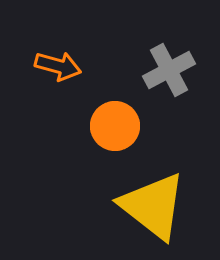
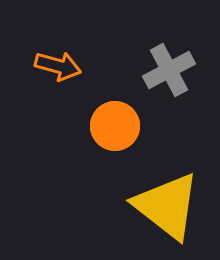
yellow triangle: moved 14 px right
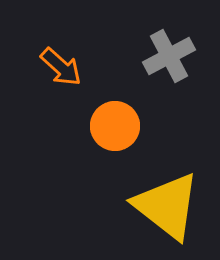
orange arrow: moved 3 px right, 1 px down; rotated 27 degrees clockwise
gray cross: moved 14 px up
